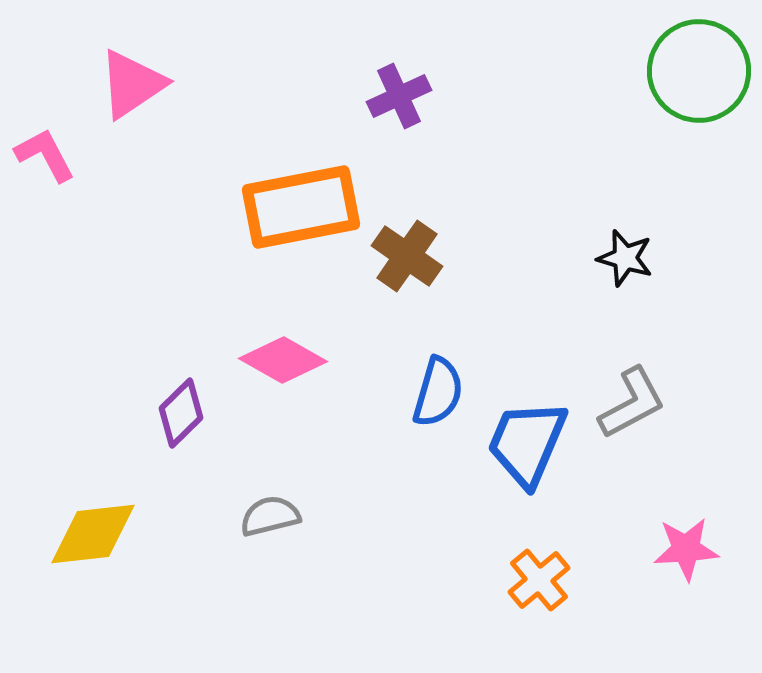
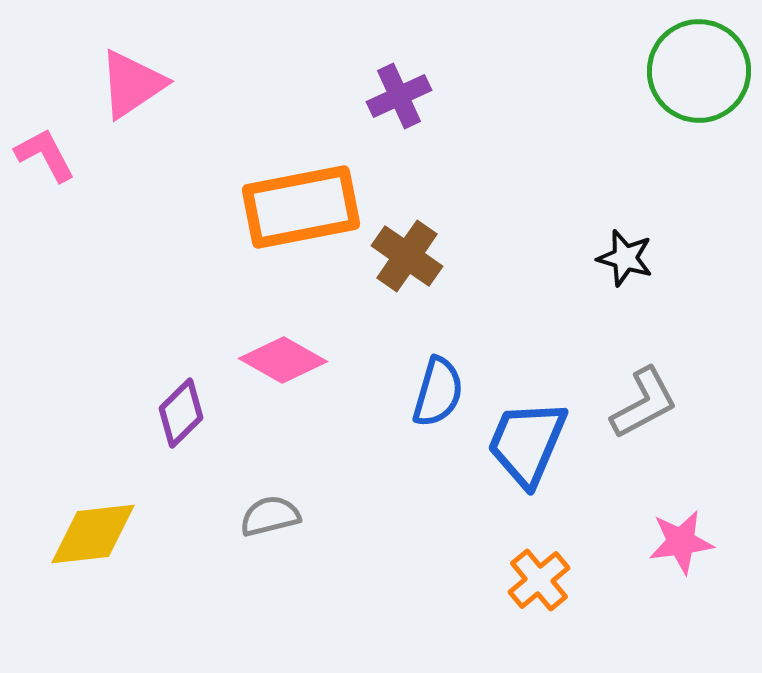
gray L-shape: moved 12 px right
pink star: moved 5 px left, 7 px up; rotated 4 degrees counterclockwise
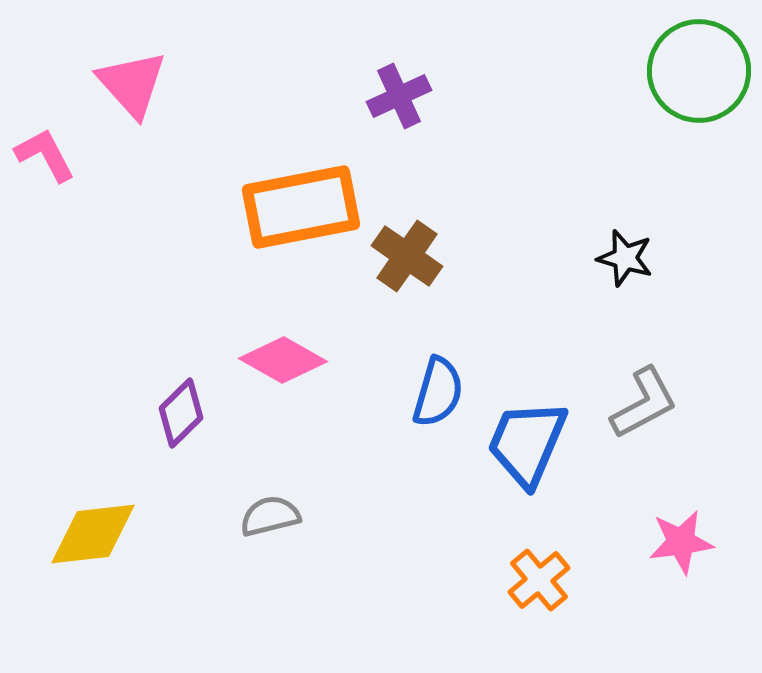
pink triangle: rotated 38 degrees counterclockwise
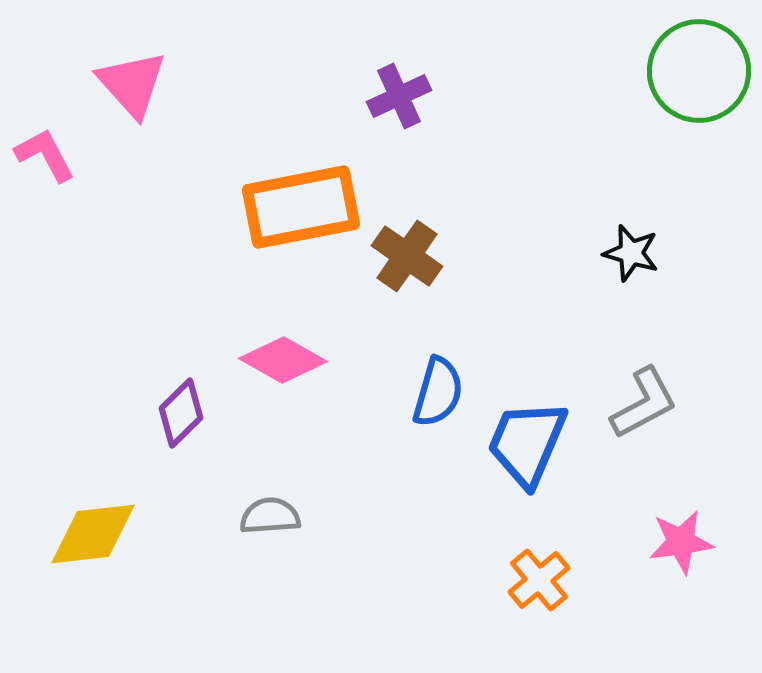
black star: moved 6 px right, 5 px up
gray semicircle: rotated 10 degrees clockwise
